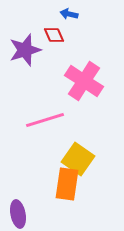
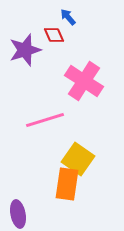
blue arrow: moved 1 px left, 3 px down; rotated 36 degrees clockwise
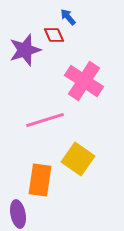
orange rectangle: moved 27 px left, 4 px up
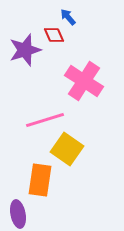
yellow square: moved 11 px left, 10 px up
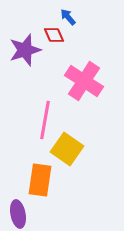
pink line: rotated 63 degrees counterclockwise
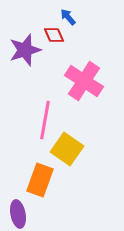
orange rectangle: rotated 12 degrees clockwise
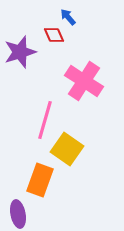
purple star: moved 5 px left, 2 px down
pink line: rotated 6 degrees clockwise
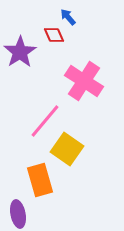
purple star: rotated 16 degrees counterclockwise
pink line: moved 1 px down; rotated 24 degrees clockwise
orange rectangle: rotated 36 degrees counterclockwise
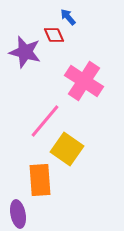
purple star: moved 5 px right; rotated 24 degrees counterclockwise
orange rectangle: rotated 12 degrees clockwise
